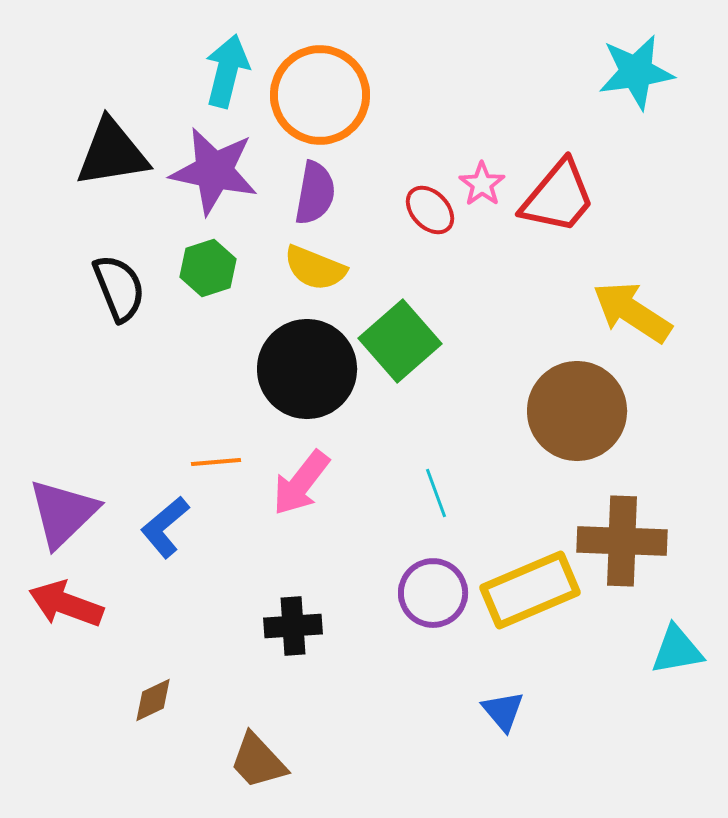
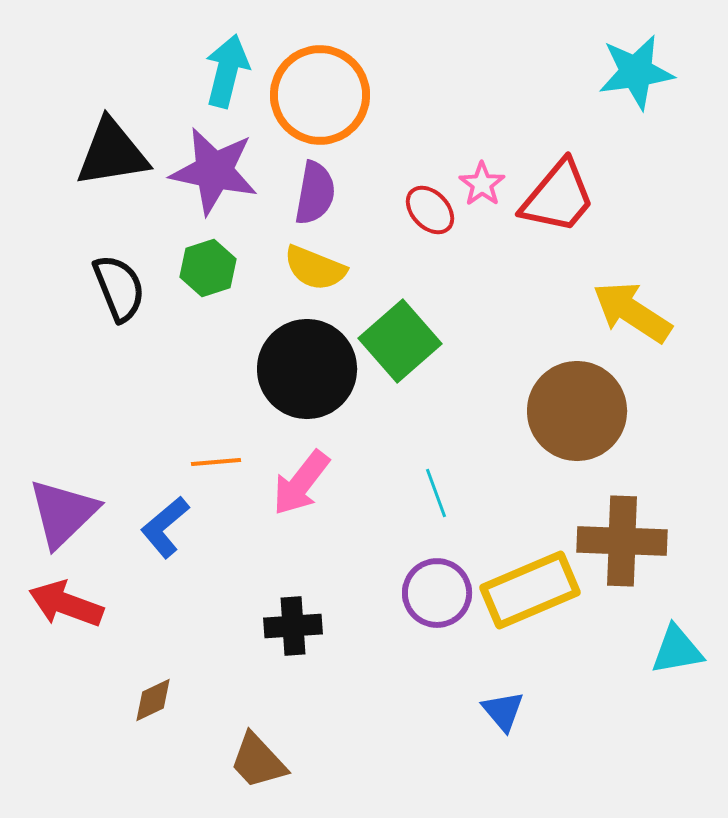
purple circle: moved 4 px right
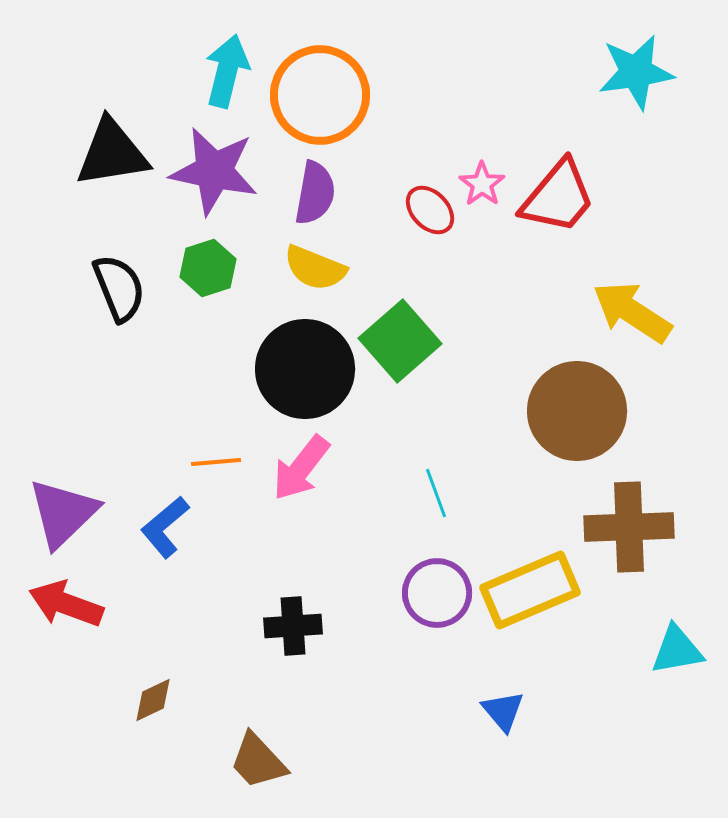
black circle: moved 2 px left
pink arrow: moved 15 px up
brown cross: moved 7 px right, 14 px up; rotated 4 degrees counterclockwise
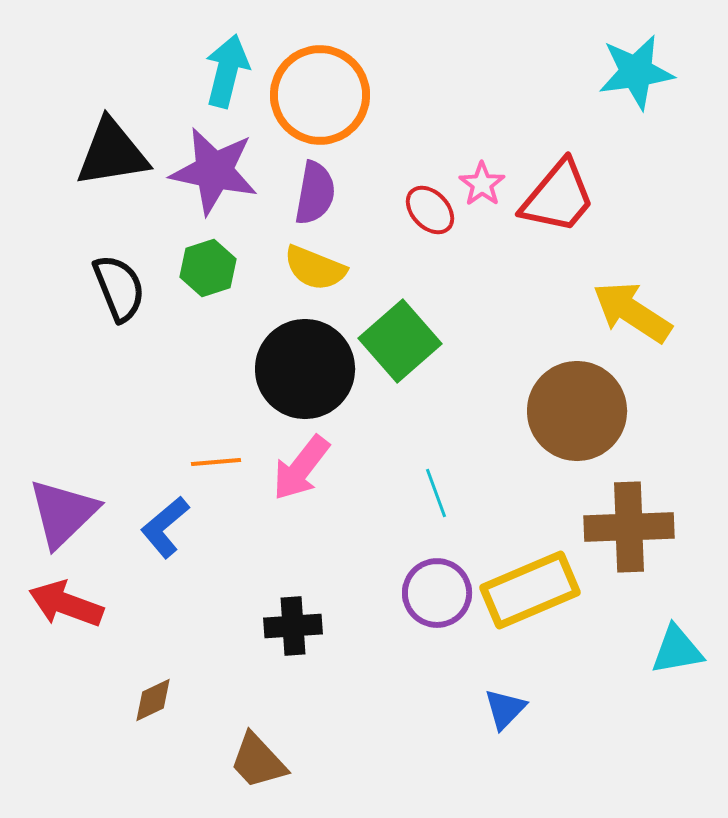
blue triangle: moved 2 px right, 2 px up; rotated 24 degrees clockwise
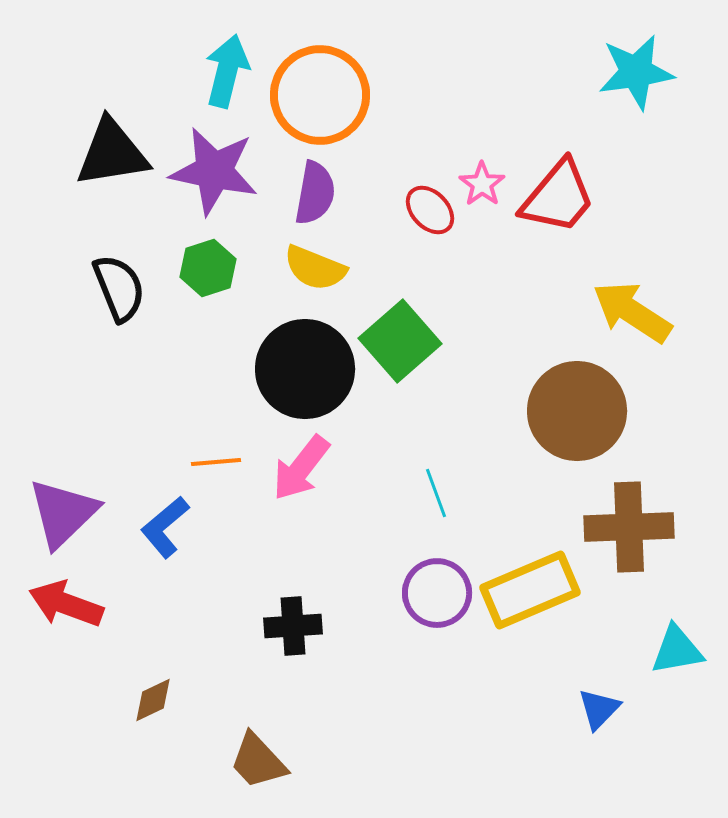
blue triangle: moved 94 px right
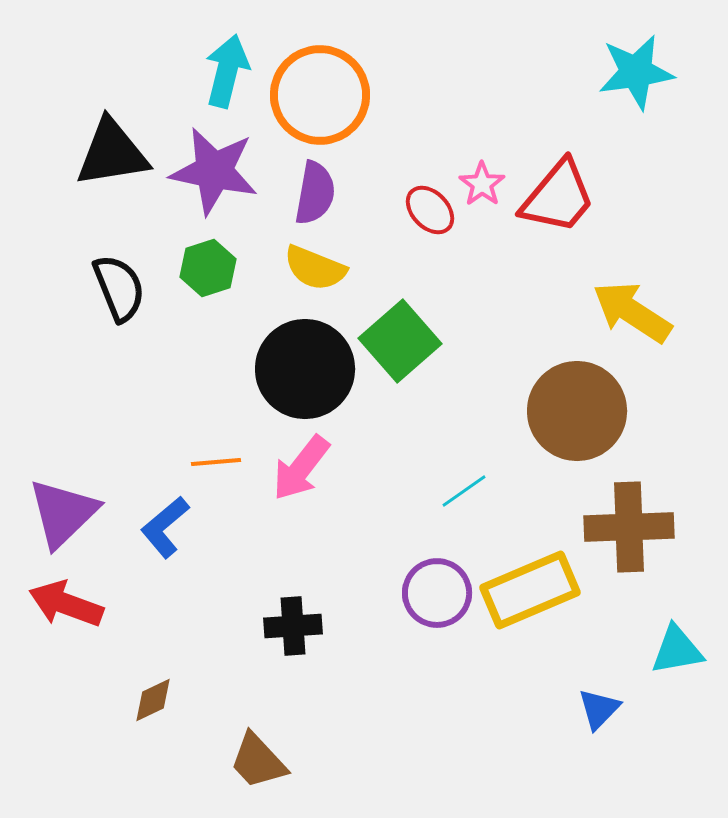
cyan line: moved 28 px right, 2 px up; rotated 75 degrees clockwise
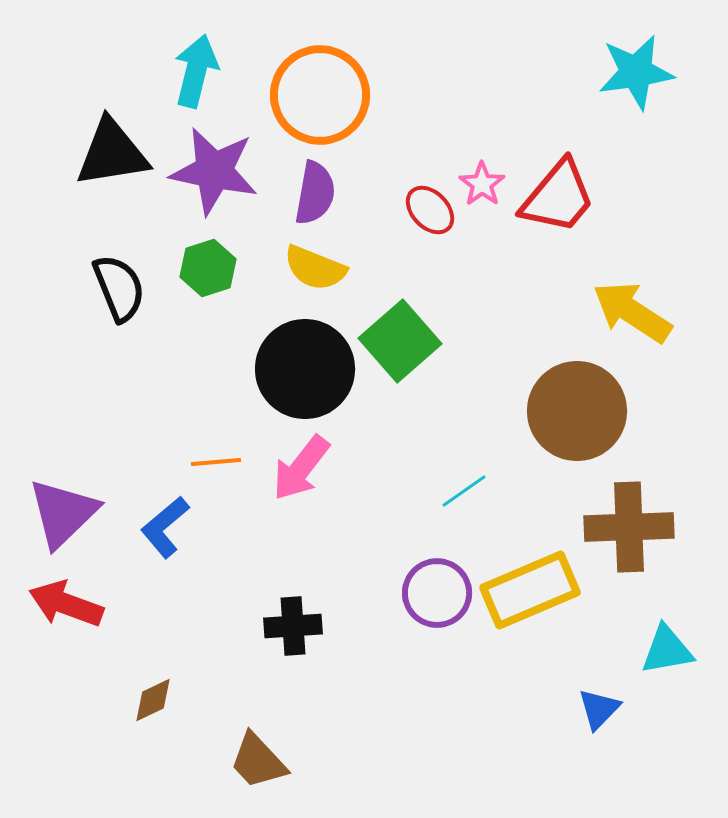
cyan arrow: moved 31 px left
cyan triangle: moved 10 px left
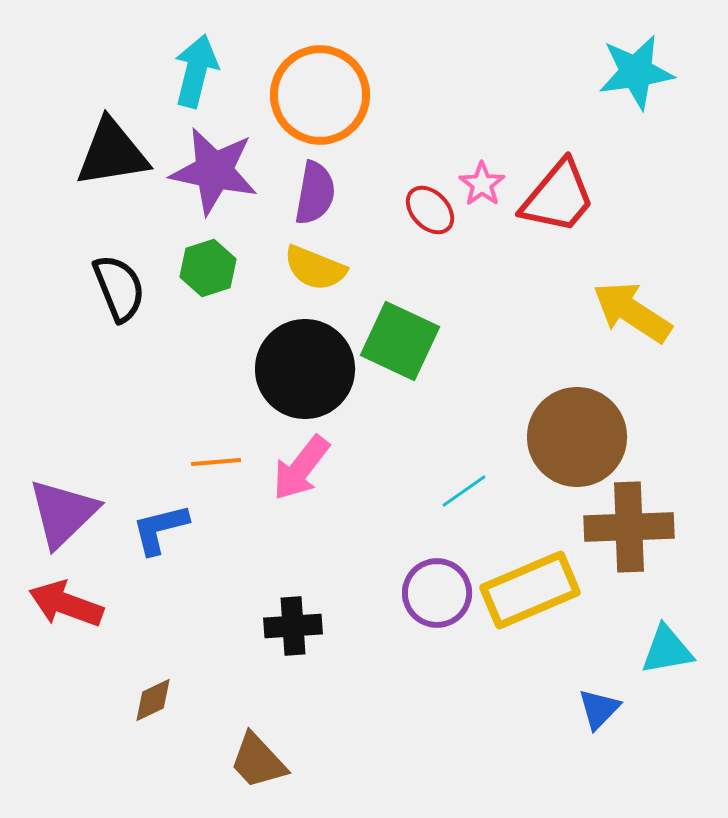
green square: rotated 24 degrees counterclockwise
brown circle: moved 26 px down
blue L-shape: moved 5 px left, 2 px down; rotated 26 degrees clockwise
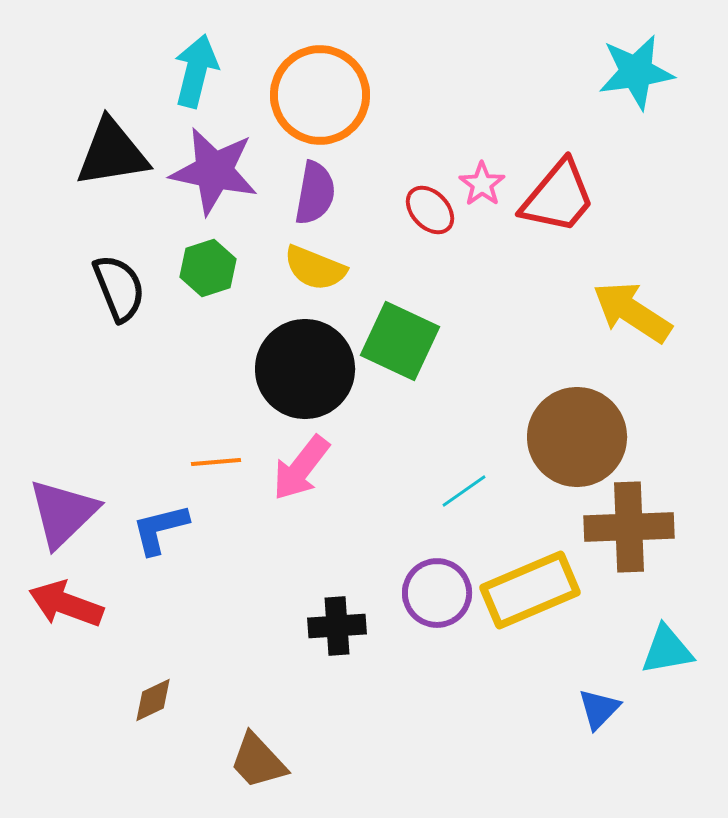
black cross: moved 44 px right
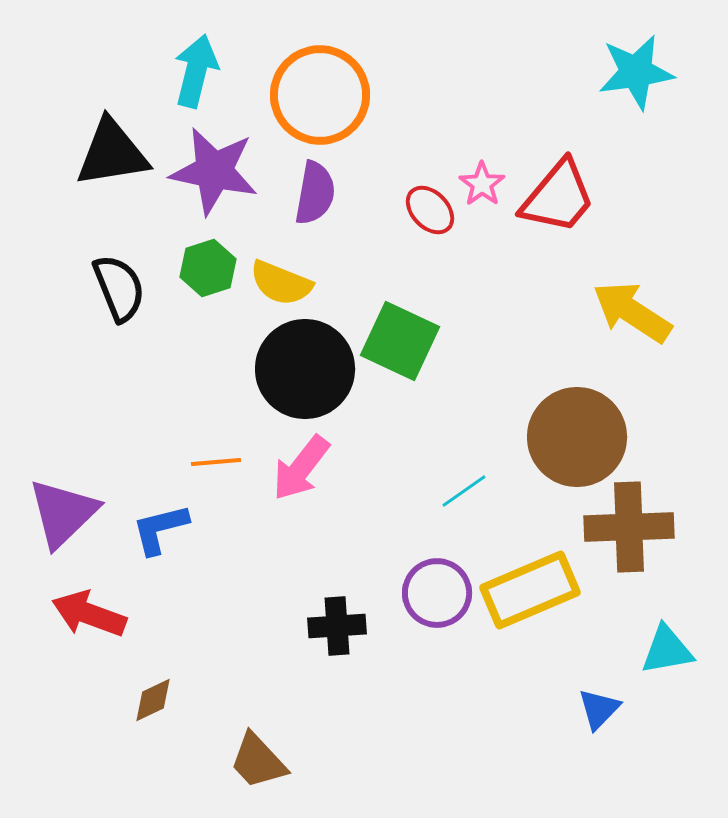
yellow semicircle: moved 34 px left, 15 px down
red arrow: moved 23 px right, 10 px down
